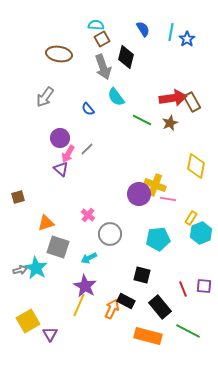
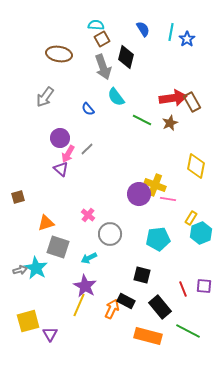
yellow square at (28, 321): rotated 15 degrees clockwise
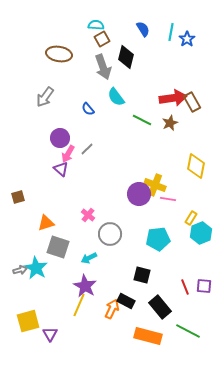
red line at (183, 289): moved 2 px right, 2 px up
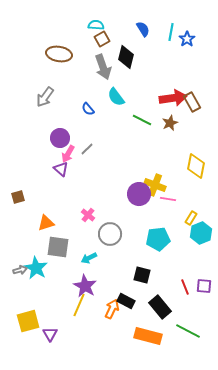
gray square at (58, 247): rotated 10 degrees counterclockwise
